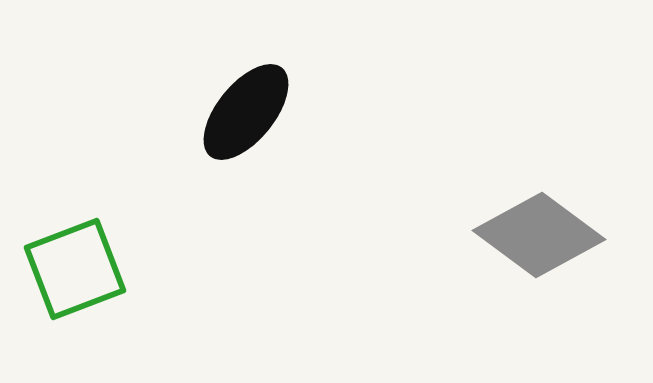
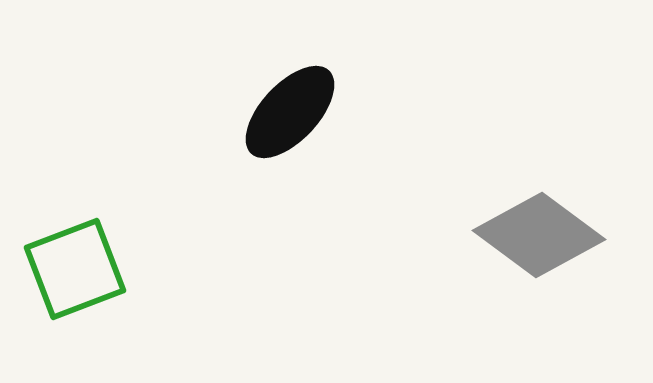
black ellipse: moved 44 px right; rotated 4 degrees clockwise
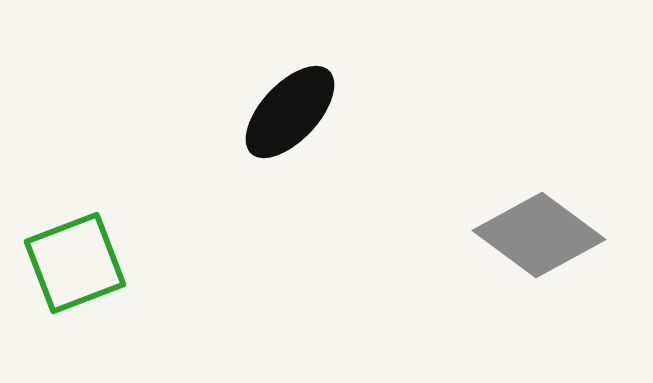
green square: moved 6 px up
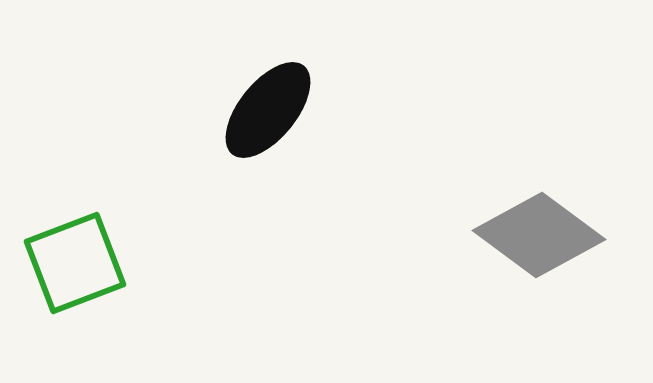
black ellipse: moved 22 px left, 2 px up; rotated 4 degrees counterclockwise
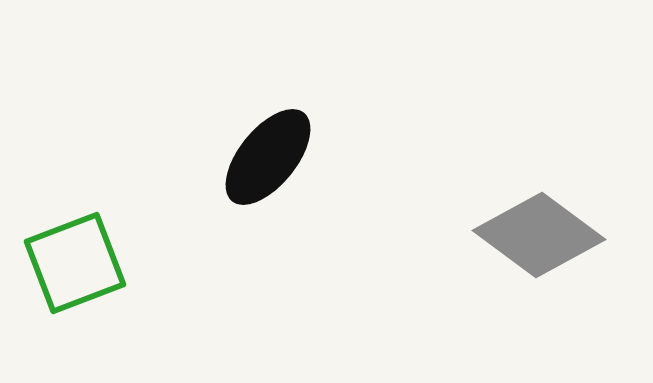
black ellipse: moved 47 px down
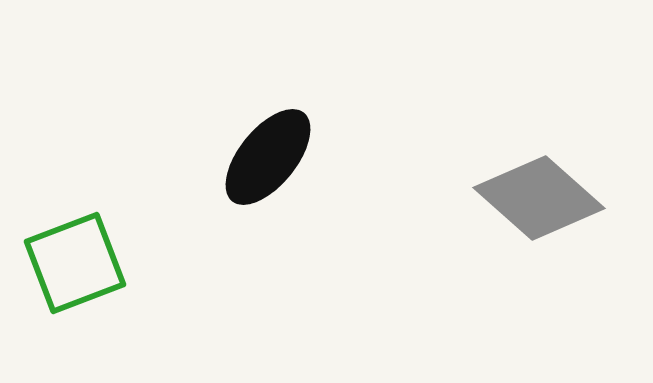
gray diamond: moved 37 px up; rotated 5 degrees clockwise
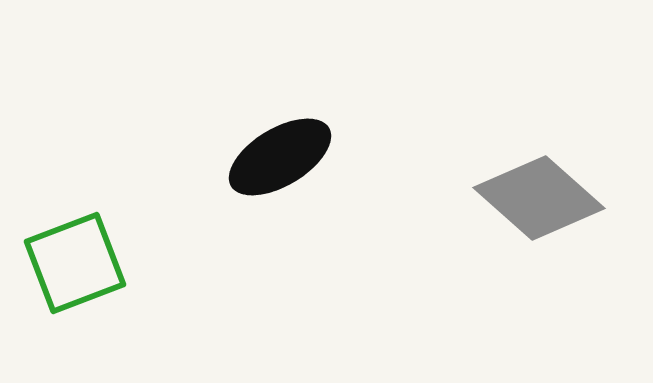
black ellipse: moved 12 px right; rotated 20 degrees clockwise
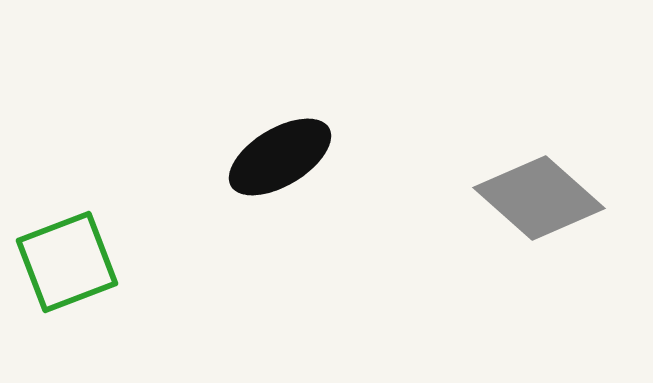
green square: moved 8 px left, 1 px up
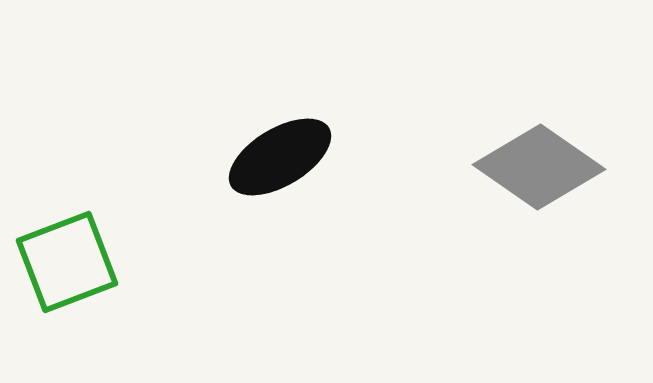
gray diamond: moved 31 px up; rotated 7 degrees counterclockwise
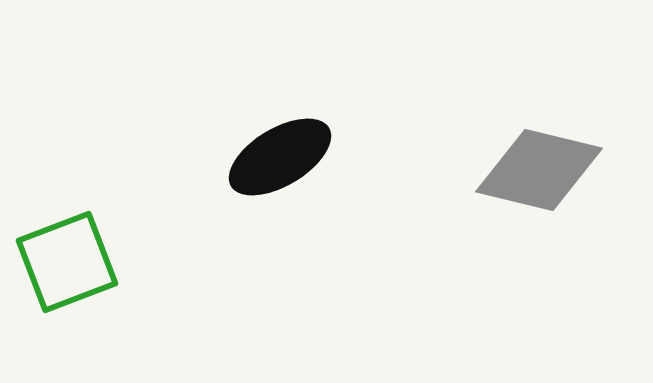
gray diamond: moved 3 px down; rotated 21 degrees counterclockwise
